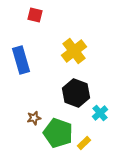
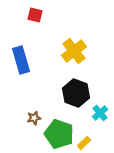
green pentagon: moved 1 px right, 1 px down
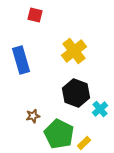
cyan cross: moved 4 px up
brown star: moved 1 px left, 2 px up
green pentagon: rotated 8 degrees clockwise
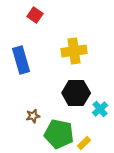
red square: rotated 21 degrees clockwise
yellow cross: rotated 30 degrees clockwise
black hexagon: rotated 20 degrees counterclockwise
green pentagon: rotated 16 degrees counterclockwise
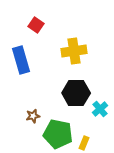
red square: moved 1 px right, 10 px down
green pentagon: moved 1 px left
yellow rectangle: rotated 24 degrees counterclockwise
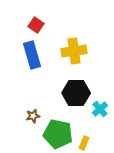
blue rectangle: moved 11 px right, 5 px up
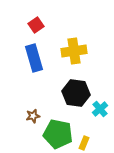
red square: rotated 21 degrees clockwise
blue rectangle: moved 2 px right, 3 px down
black hexagon: rotated 8 degrees clockwise
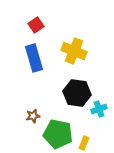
yellow cross: rotated 30 degrees clockwise
black hexagon: moved 1 px right
cyan cross: moved 1 px left; rotated 21 degrees clockwise
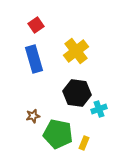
yellow cross: moved 2 px right; rotated 30 degrees clockwise
blue rectangle: moved 1 px down
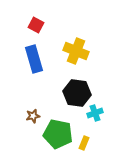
red square: rotated 28 degrees counterclockwise
yellow cross: rotated 30 degrees counterclockwise
cyan cross: moved 4 px left, 4 px down
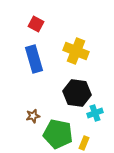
red square: moved 1 px up
